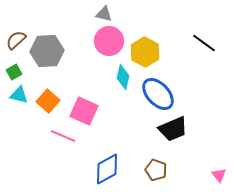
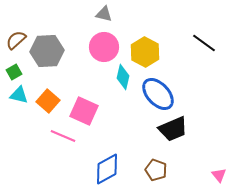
pink circle: moved 5 px left, 6 px down
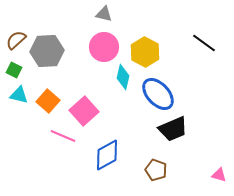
green square: moved 2 px up; rotated 35 degrees counterclockwise
pink square: rotated 24 degrees clockwise
blue diamond: moved 14 px up
pink triangle: rotated 35 degrees counterclockwise
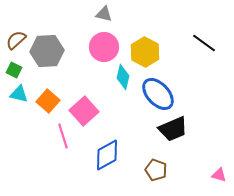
cyan triangle: moved 1 px up
pink line: rotated 50 degrees clockwise
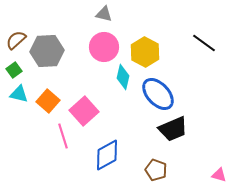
green square: rotated 28 degrees clockwise
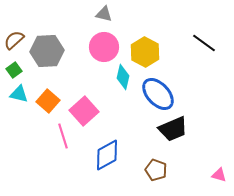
brown semicircle: moved 2 px left
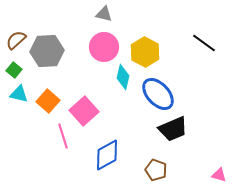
brown semicircle: moved 2 px right
green square: rotated 14 degrees counterclockwise
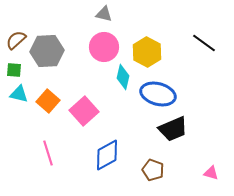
yellow hexagon: moved 2 px right
green square: rotated 35 degrees counterclockwise
blue ellipse: rotated 32 degrees counterclockwise
pink line: moved 15 px left, 17 px down
brown pentagon: moved 3 px left
pink triangle: moved 8 px left, 2 px up
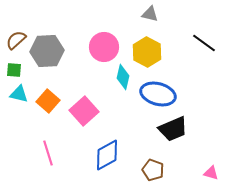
gray triangle: moved 46 px right
